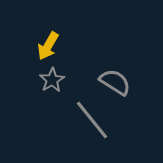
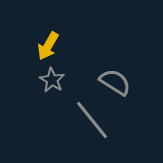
gray star: rotated 10 degrees counterclockwise
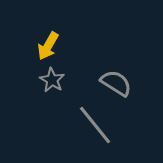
gray semicircle: moved 1 px right, 1 px down
gray line: moved 3 px right, 5 px down
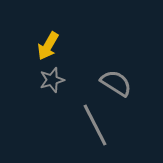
gray star: rotated 25 degrees clockwise
gray line: rotated 12 degrees clockwise
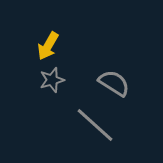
gray semicircle: moved 2 px left
gray line: rotated 21 degrees counterclockwise
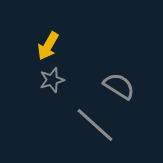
gray semicircle: moved 5 px right, 3 px down
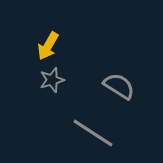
gray line: moved 2 px left, 8 px down; rotated 9 degrees counterclockwise
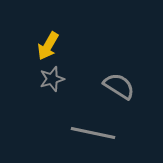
gray star: moved 1 px up
gray line: rotated 21 degrees counterclockwise
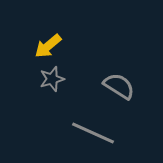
yellow arrow: rotated 20 degrees clockwise
gray line: rotated 12 degrees clockwise
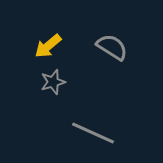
gray star: moved 1 px right, 3 px down
gray semicircle: moved 7 px left, 39 px up
